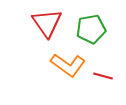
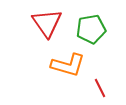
orange L-shape: rotated 20 degrees counterclockwise
red line: moved 3 px left, 12 px down; rotated 48 degrees clockwise
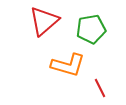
red triangle: moved 3 px left, 2 px up; rotated 24 degrees clockwise
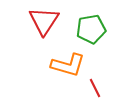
red triangle: rotated 16 degrees counterclockwise
red line: moved 5 px left
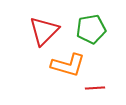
red triangle: moved 10 px down; rotated 12 degrees clockwise
red line: rotated 66 degrees counterclockwise
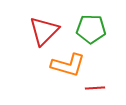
green pentagon: rotated 12 degrees clockwise
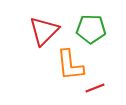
orange L-shape: moved 2 px right; rotated 68 degrees clockwise
red line: rotated 18 degrees counterclockwise
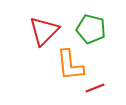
green pentagon: rotated 12 degrees clockwise
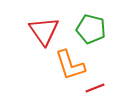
red triangle: rotated 20 degrees counterclockwise
orange L-shape: rotated 12 degrees counterclockwise
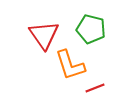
red triangle: moved 4 px down
